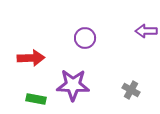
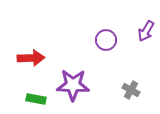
purple arrow: rotated 60 degrees counterclockwise
purple circle: moved 21 px right, 2 px down
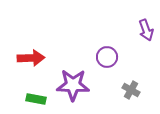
purple arrow: moved 1 px up; rotated 50 degrees counterclockwise
purple circle: moved 1 px right, 17 px down
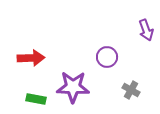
purple star: moved 2 px down
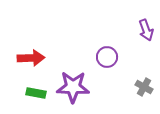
gray cross: moved 13 px right, 3 px up
green rectangle: moved 6 px up
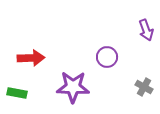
green rectangle: moved 19 px left
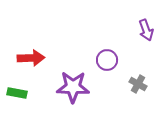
purple circle: moved 3 px down
gray cross: moved 6 px left, 3 px up
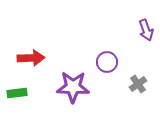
purple circle: moved 2 px down
gray cross: rotated 24 degrees clockwise
green rectangle: rotated 18 degrees counterclockwise
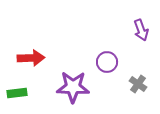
purple arrow: moved 5 px left
gray cross: rotated 18 degrees counterclockwise
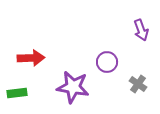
purple star: rotated 8 degrees clockwise
